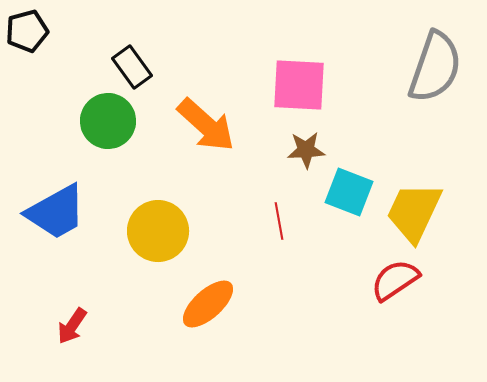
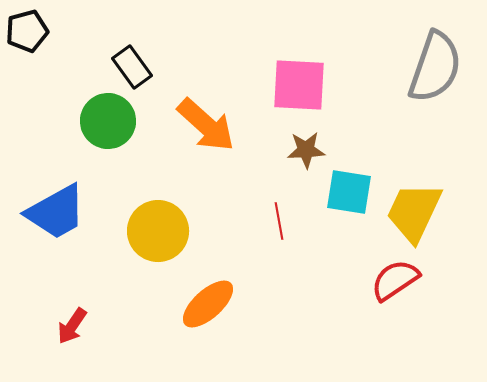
cyan square: rotated 12 degrees counterclockwise
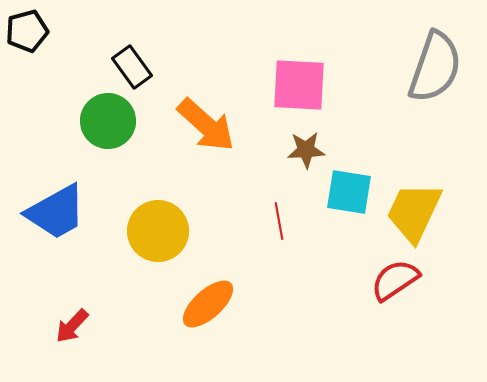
red arrow: rotated 9 degrees clockwise
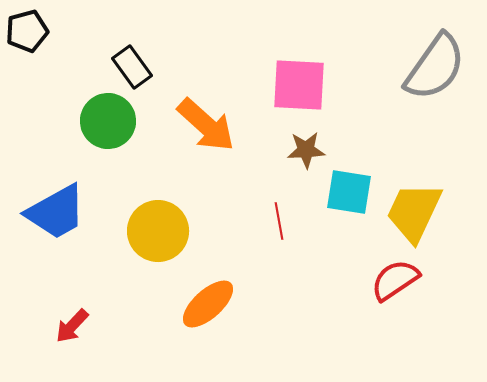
gray semicircle: rotated 16 degrees clockwise
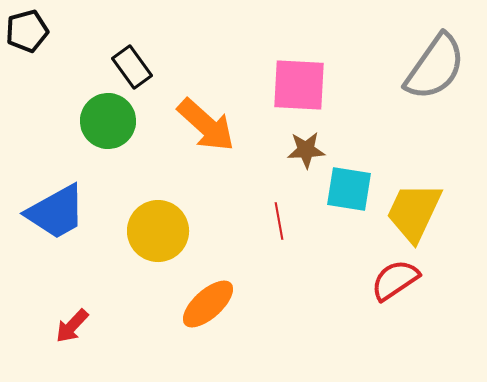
cyan square: moved 3 px up
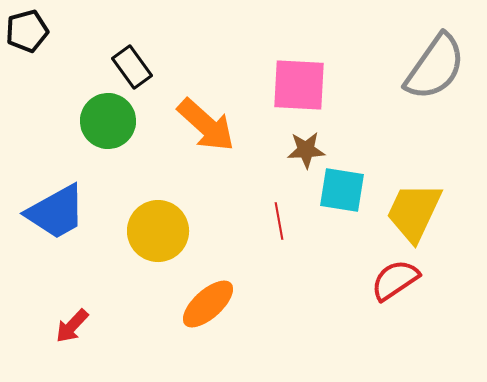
cyan square: moved 7 px left, 1 px down
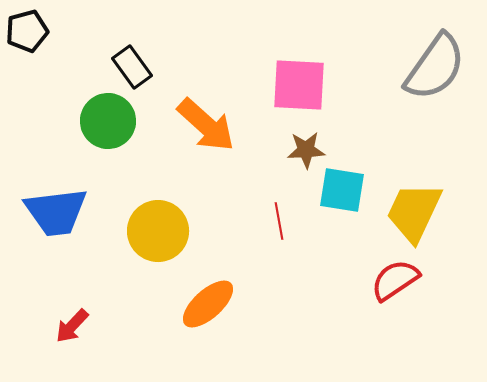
blue trapezoid: rotated 22 degrees clockwise
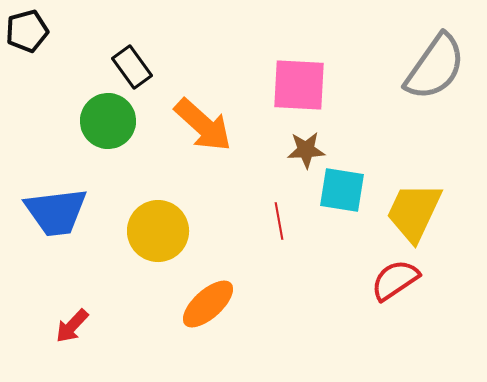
orange arrow: moved 3 px left
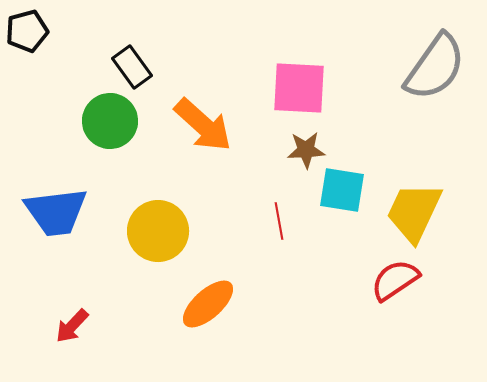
pink square: moved 3 px down
green circle: moved 2 px right
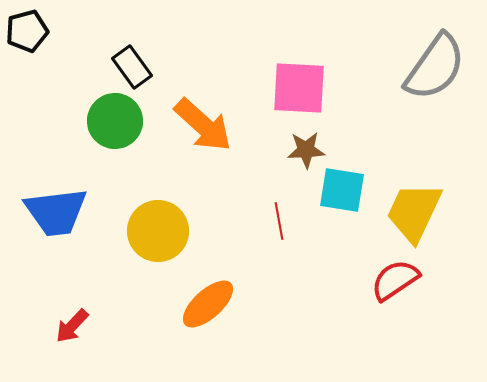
green circle: moved 5 px right
